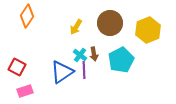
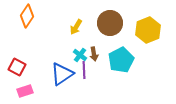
blue triangle: moved 2 px down
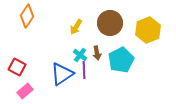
brown arrow: moved 3 px right, 1 px up
pink rectangle: rotated 21 degrees counterclockwise
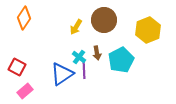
orange diamond: moved 3 px left, 2 px down
brown circle: moved 6 px left, 3 px up
cyan cross: moved 1 px left, 2 px down
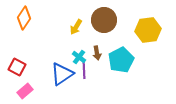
yellow hexagon: rotated 15 degrees clockwise
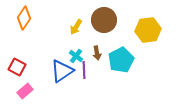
cyan cross: moved 3 px left, 1 px up
blue triangle: moved 3 px up
